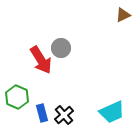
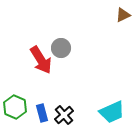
green hexagon: moved 2 px left, 10 px down
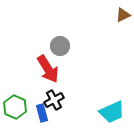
gray circle: moved 1 px left, 2 px up
red arrow: moved 7 px right, 9 px down
black cross: moved 10 px left, 15 px up; rotated 12 degrees clockwise
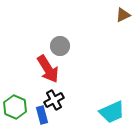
blue rectangle: moved 2 px down
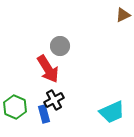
blue rectangle: moved 2 px right, 1 px up
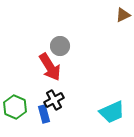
red arrow: moved 2 px right, 2 px up
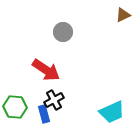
gray circle: moved 3 px right, 14 px up
red arrow: moved 4 px left, 3 px down; rotated 24 degrees counterclockwise
green hexagon: rotated 20 degrees counterclockwise
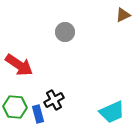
gray circle: moved 2 px right
red arrow: moved 27 px left, 5 px up
blue rectangle: moved 6 px left
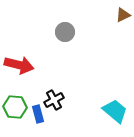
red arrow: rotated 20 degrees counterclockwise
cyan trapezoid: moved 3 px right, 1 px up; rotated 116 degrees counterclockwise
